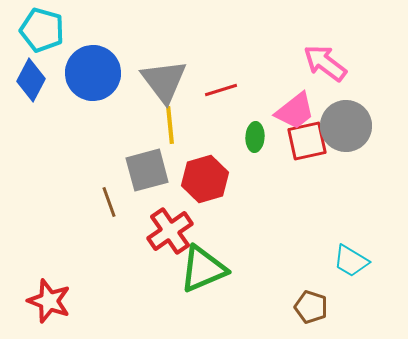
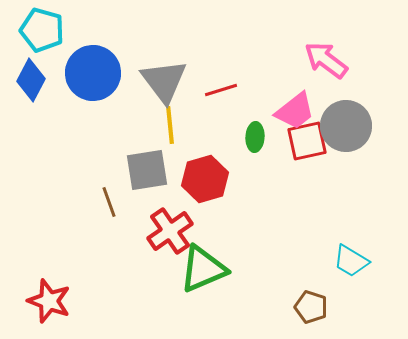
pink arrow: moved 1 px right, 3 px up
gray square: rotated 6 degrees clockwise
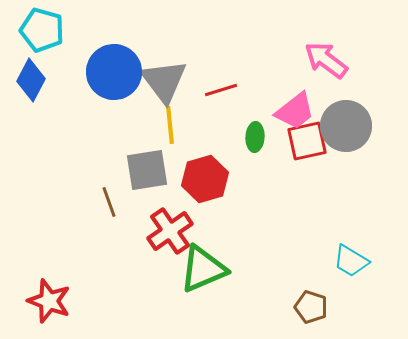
blue circle: moved 21 px right, 1 px up
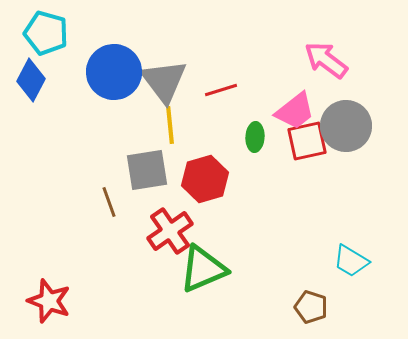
cyan pentagon: moved 4 px right, 3 px down
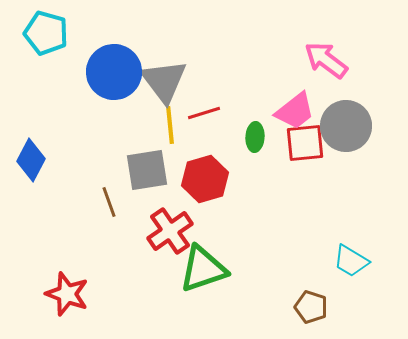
blue diamond: moved 80 px down
red line: moved 17 px left, 23 px down
red square: moved 2 px left, 2 px down; rotated 6 degrees clockwise
green triangle: rotated 4 degrees clockwise
red star: moved 18 px right, 7 px up
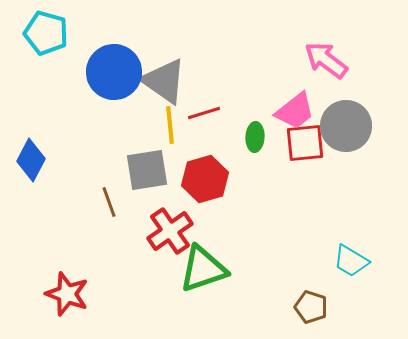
gray triangle: rotated 18 degrees counterclockwise
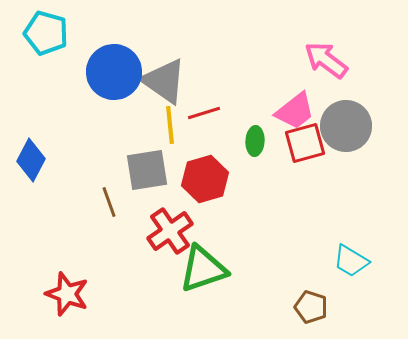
green ellipse: moved 4 px down
red square: rotated 9 degrees counterclockwise
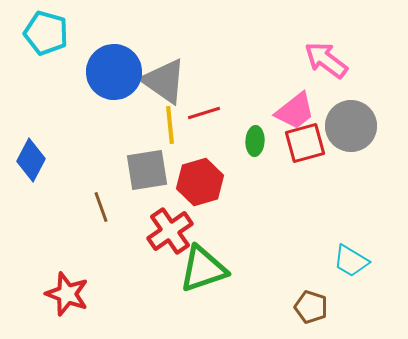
gray circle: moved 5 px right
red hexagon: moved 5 px left, 3 px down
brown line: moved 8 px left, 5 px down
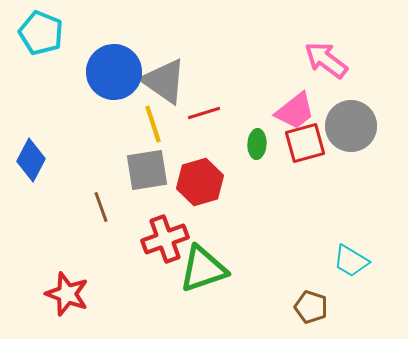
cyan pentagon: moved 5 px left; rotated 6 degrees clockwise
yellow line: moved 17 px left, 1 px up; rotated 12 degrees counterclockwise
green ellipse: moved 2 px right, 3 px down
red cross: moved 5 px left, 8 px down; rotated 15 degrees clockwise
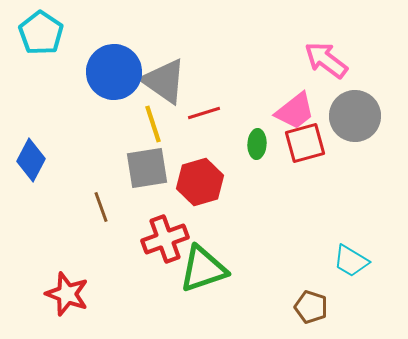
cyan pentagon: rotated 12 degrees clockwise
gray circle: moved 4 px right, 10 px up
gray square: moved 2 px up
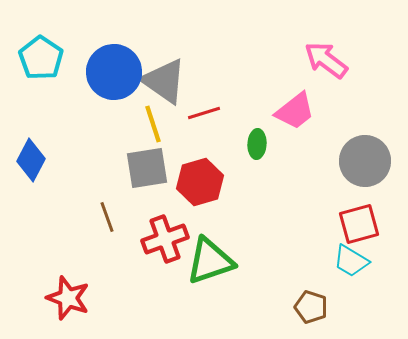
cyan pentagon: moved 25 px down
gray circle: moved 10 px right, 45 px down
red square: moved 54 px right, 81 px down
brown line: moved 6 px right, 10 px down
green triangle: moved 7 px right, 8 px up
red star: moved 1 px right, 4 px down
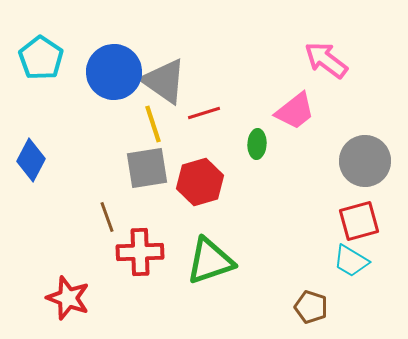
red square: moved 3 px up
red cross: moved 25 px left, 13 px down; rotated 18 degrees clockwise
